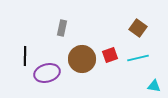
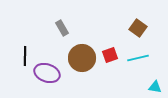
gray rectangle: rotated 42 degrees counterclockwise
brown circle: moved 1 px up
purple ellipse: rotated 35 degrees clockwise
cyan triangle: moved 1 px right, 1 px down
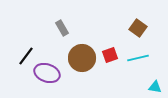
black line: moved 1 px right; rotated 36 degrees clockwise
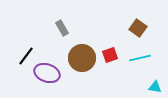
cyan line: moved 2 px right
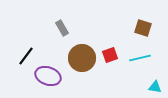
brown square: moved 5 px right; rotated 18 degrees counterclockwise
purple ellipse: moved 1 px right, 3 px down
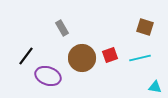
brown square: moved 2 px right, 1 px up
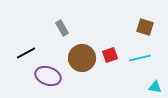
black line: moved 3 px up; rotated 24 degrees clockwise
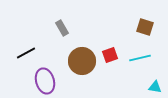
brown circle: moved 3 px down
purple ellipse: moved 3 px left, 5 px down; rotated 55 degrees clockwise
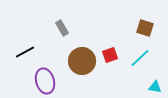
brown square: moved 1 px down
black line: moved 1 px left, 1 px up
cyan line: rotated 30 degrees counterclockwise
